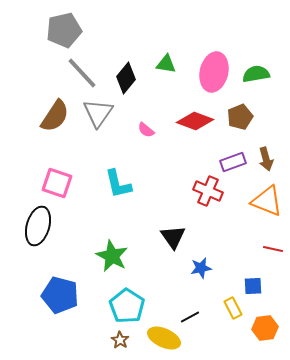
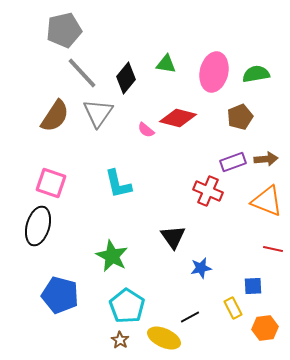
red diamond: moved 17 px left, 3 px up; rotated 6 degrees counterclockwise
brown arrow: rotated 80 degrees counterclockwise
pink square: moved 6 px left
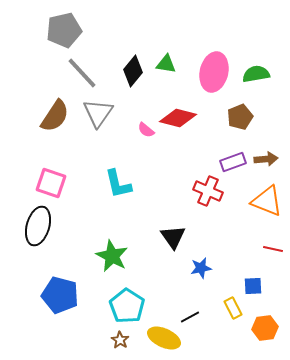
black diamond: moved 7 px right, 7 px up
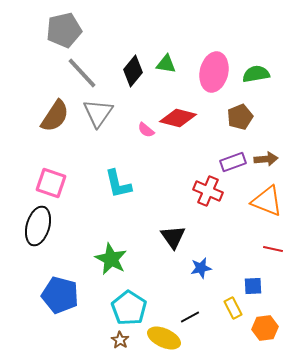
green star: moved 1 px left, 3 px down
cyan pentagon: moved 2 px right, 2 px down
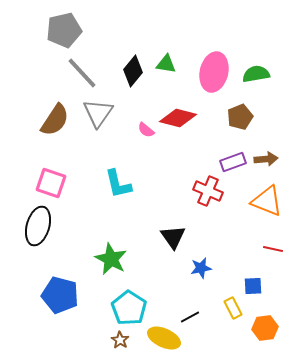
brown semicircle: moved 4 px down
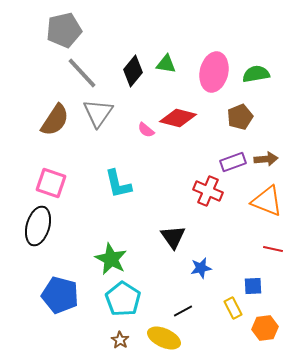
cyan pentagon: moved 6 px left, 9 px up
black line: moved 7 px left, 6 px up
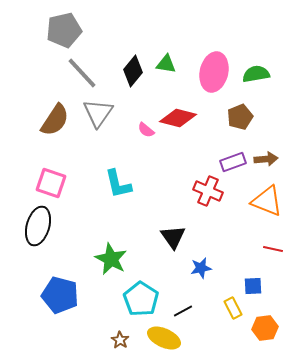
cyan pentagon: moved 18 px right
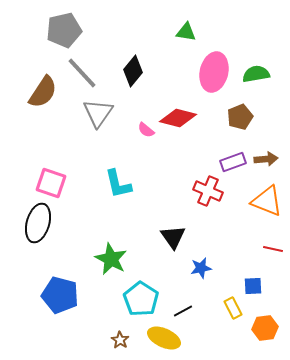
green triangle: moved 20 px right, 32 px up
brown semicircle: moved 12 px left, 28 px up
black ellipse: moved 3 px up
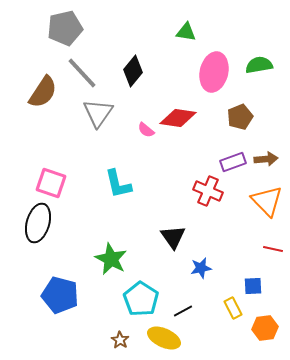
gray pentagon: moved 1 px right, 2 px up
green semicircle: moved 3 px right, 9 px up
red diamond: rotated 6 degrees counterclockwise
orange triangle: rotated 24 degrees clockwise
